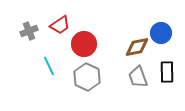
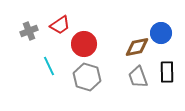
gray hexagon: rotated 8 degrees counterclockwise
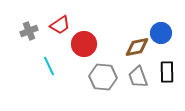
gray hexagon: moved 16 px right; rotated 12 degrees counterclockwise
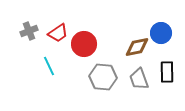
red trapezoid: moved 2 px left, 8 px down
gray trapezoid: moved 1 px right, 2 px down
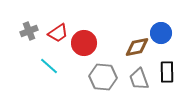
red circle: moved 1 px up
cyan line: rotated 24 degrees counterclockwise
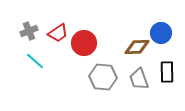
brown diamond: rotated 10 degrees clockwise
cyan line: moved 14 px left, 5 px up
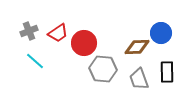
gray hexagon: moved 8 px up
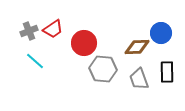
red trapezoid: moved 5 px left, 4 px up
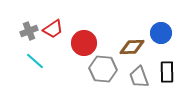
brown diamond: moved 5 px left
gray trapezoid: moved 2 px up
